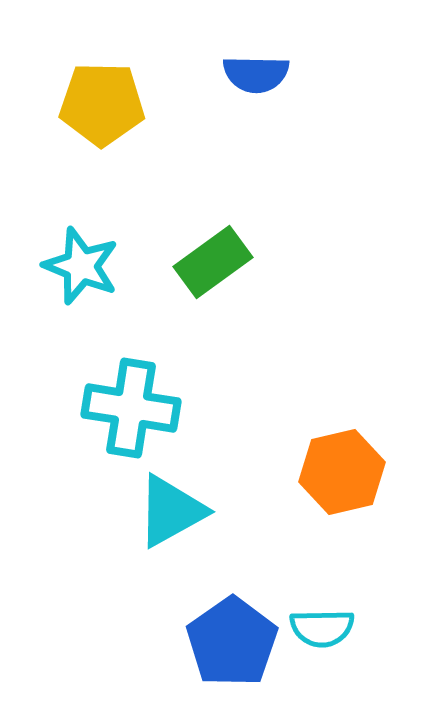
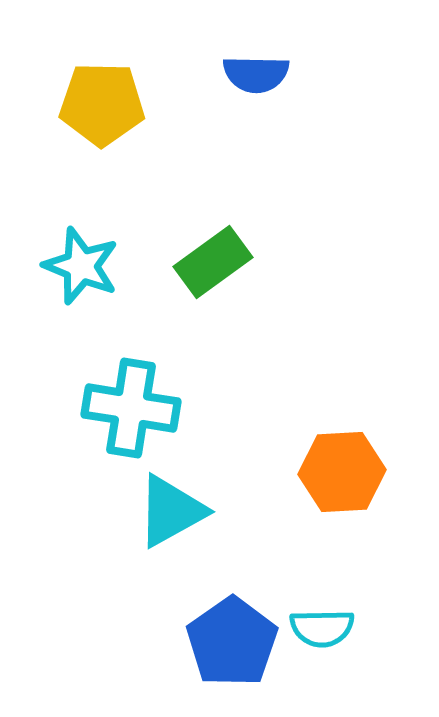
orange hexagon: rotated 10 degrees clockwise
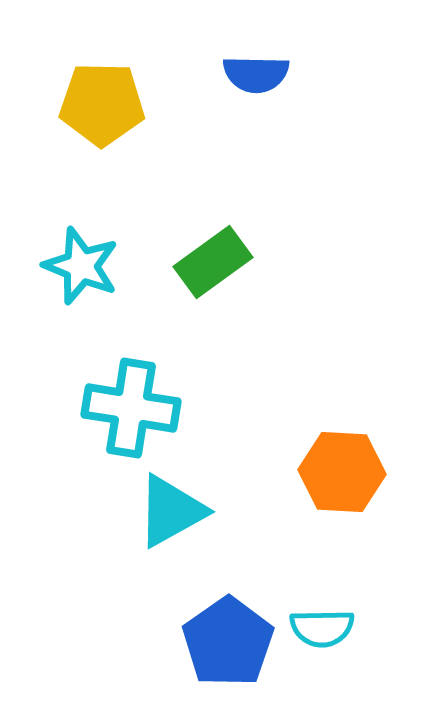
orange hexagon: rotated 6 degrees clockwise
blue pentagon: moved 4 px left
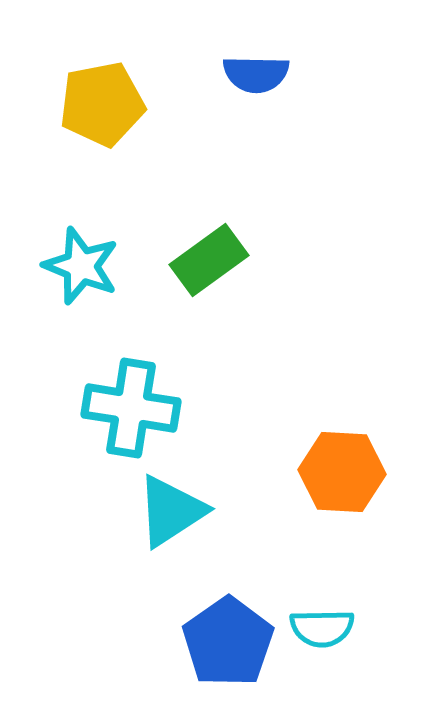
yellow pentagon: rotated 12 degrees counterclockwise
green rectangle: moved 4 px left, 2 px up
cyan triangle: rotated 4 degrees counterclockwise
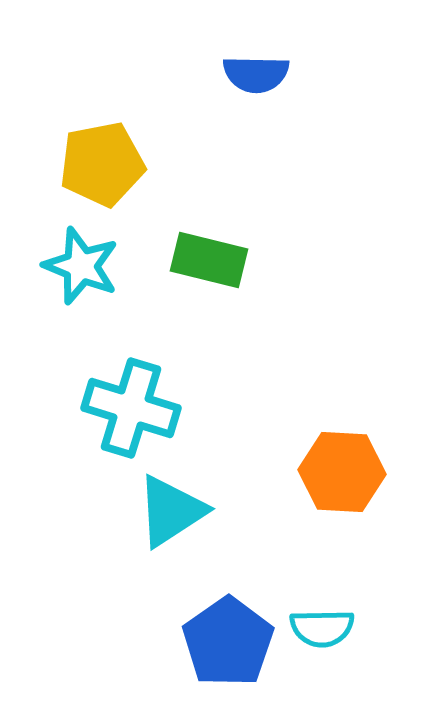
yellow pentagon: moved 60 px down
green rectangle: rotated 50 degrees clockwise
cyan cross: rotated 8 degrees clockwise
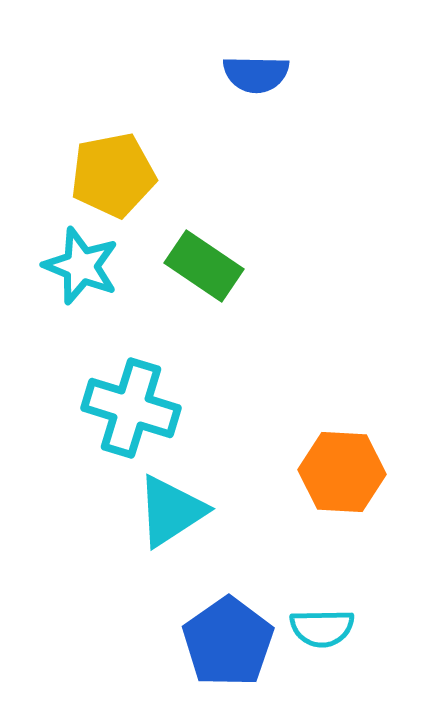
yellow pentagon: moved 11 px right, 11 px down
green rectangle: moved 5 px left, 6 px down; rotated 20 degrees clockwise
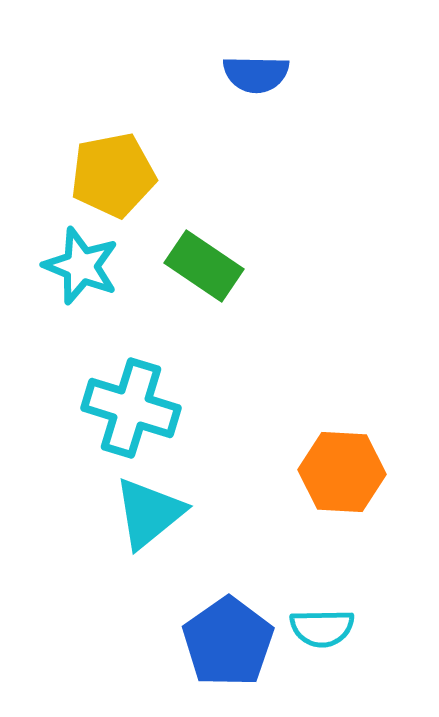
cyan triangle: moved 22 px left, 2 px down; rotated 6 degrees counterclockwise
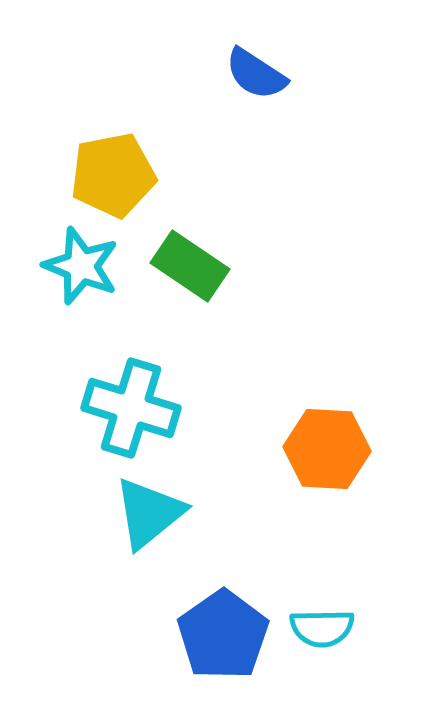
blue semicircle: rotated 32 degrees clockwise
green rectangle: moved 14 px left
orange hexagon: moved 15 px left, 23 px up
blue pentagon: moved 5 px left, 7 px up
